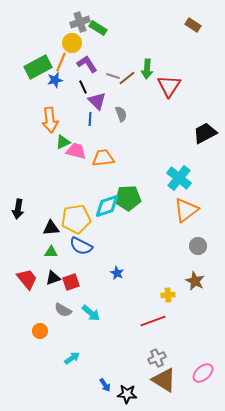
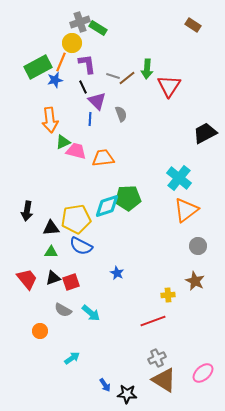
purple L-shape at (87, 64): rotated 25 degrees clockwise
black arrow at (18, 209): moved 9 px right, 2 px down
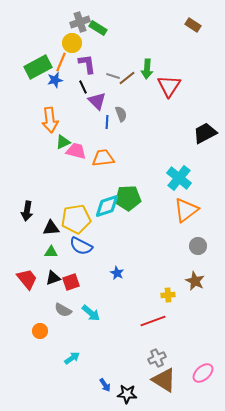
blue line at (90, 119): moved 17 px right, 3 px down
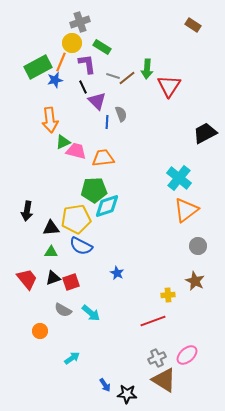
green rectangle at (98, 28): moved 4 px right, 19 px down
green pentagon at (128, 198): moved 34 px left, 8 px up
pink ellipse at (203, 373): moved 16 px left, 18 px up
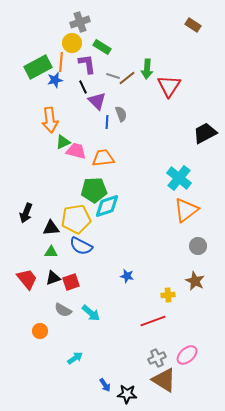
orange line at (61, 62): rotated 18 degrees counterclockwise
black arrow at (27, 211): moved 1 px left, 2 px down; rotated 12 degrees clockwise
blue star at (117, 273): moved 10 px right, 3 px down; rotated 16 degrees counterclockwise
cyan arrow at (72, 358): moved 3 px right
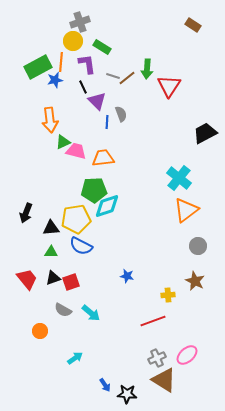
yellow circle at (72, 43): moved 1 px right, 2 px up
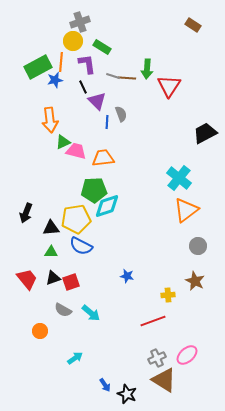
brown line at (127, 78): rotated 42 degrees clockwise
black star at (127, 394): rotated 18 degrees clockwise
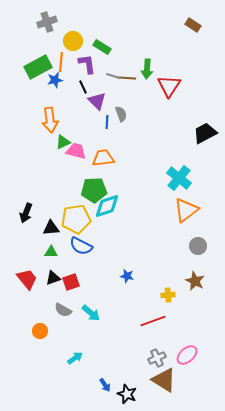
gray cross at (80, 22): moved 33 px left
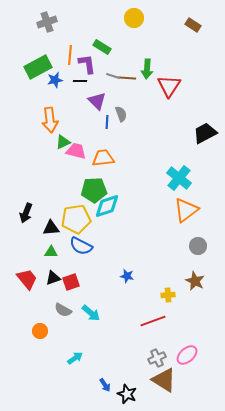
yellow circle at (73, 41): moved 61 px right, 23 px up
orange line at (61, 62): moved 9 px right, 7 px up
black line at (83, 87): moved 3 px left, 6 px up; rotated 64 degrees counterclockwise
